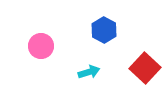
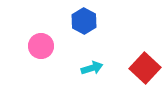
blue hexagon: moved 20 px left, 9 px up
cyan arrow: moved 3 px right, 4 px up
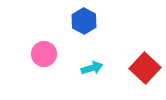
pink circle: moved 3 px right, 8 px down
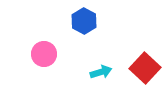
cyan arrow: moved 9 px right, 4 px down
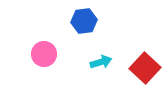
blue hexagon: rotated 25 degrees clockwise
cyan arrow: moved 10 px up
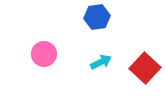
blue hexagon: moved 13 px right, 4 px up
cyan arrow: rotated 10 degrees counterclockwise
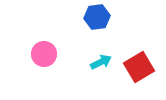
red square: moved 6 px left, 1 px up; rotated 16 degrees clockwise
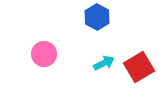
blue hexagon: rotated 25 degrees counterclockwise
cyan arrow: moved 3 px right, 1 px down
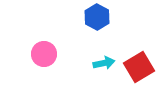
cyan arrow: rotated 15 degrees clockwise
